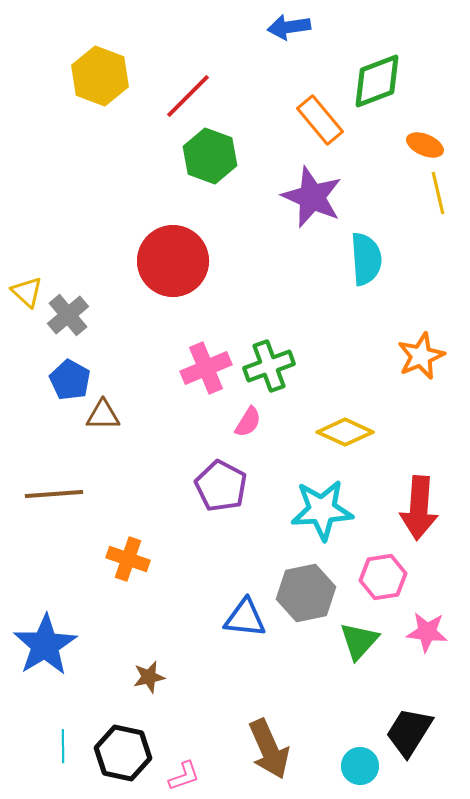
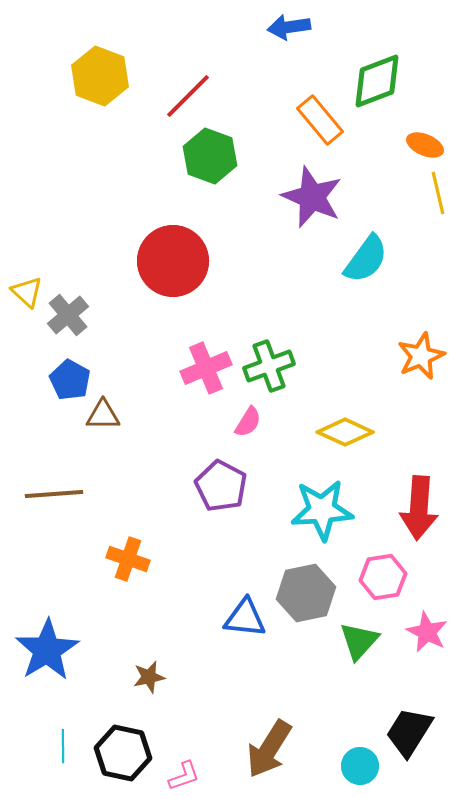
cyan semicircle: rotated 40 degrees clockwise
pink star: rotated 21 degrees clockwise
blue star: moved 2 px right, 5 px down
brown arrow: rotated 56 degrees clockwise
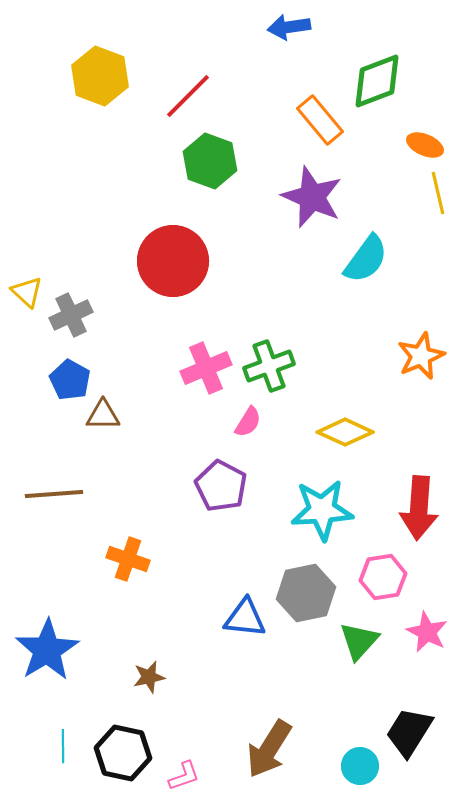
green hexagon: moved 5 px down
gray cross: moved 3 px right; rotated 15 degrees clockwise
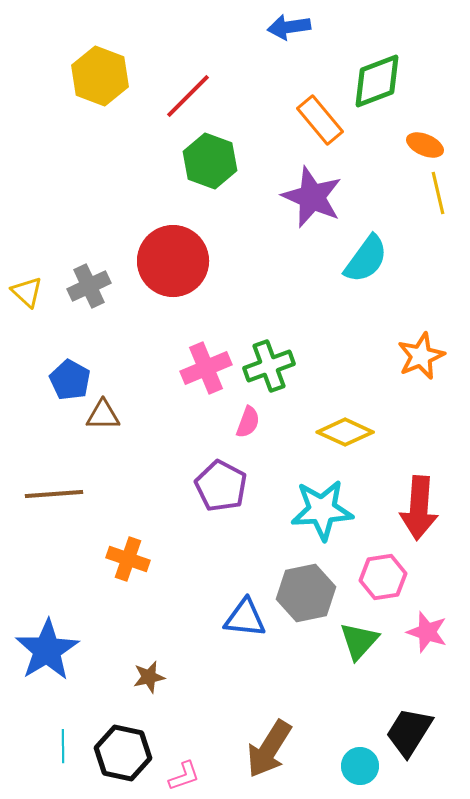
gray cross: moved 18 px right, 29 px up
pink semicircle: rotated 12 degrees counterclockwise
pink star: rotated 9 degrees counterclockwise
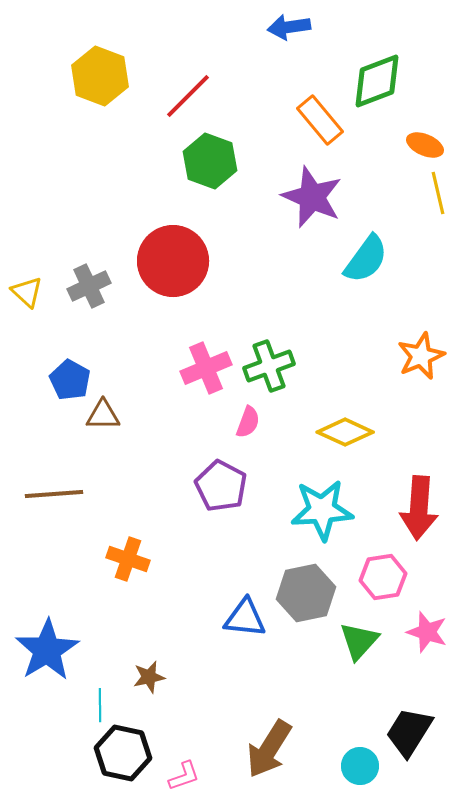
cyan line: moved 37 px right, 41 px up
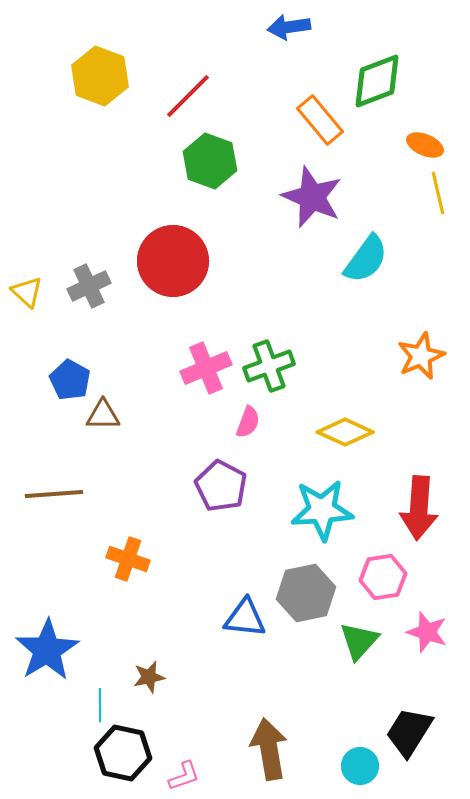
brown arrow: rotated 138 degrees clockwise
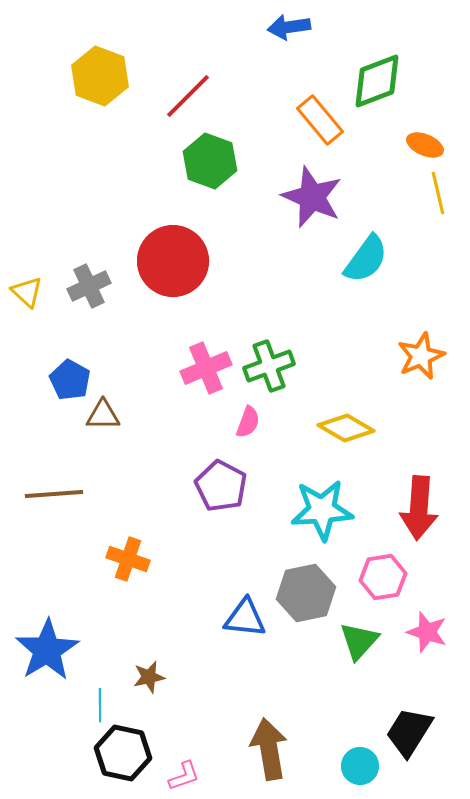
yellow diamond: moved 1 px right, 4 px up; rotated 6 degrees clockwise
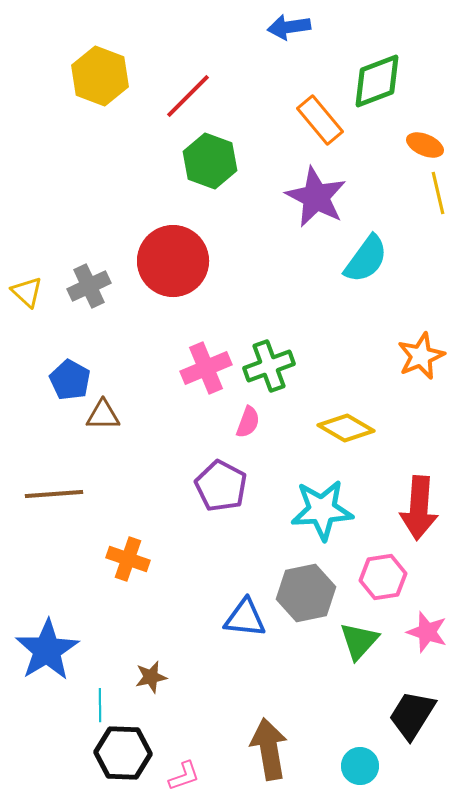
purple star: moved 4 px right; rotated 4 degrees clockwise
brown star: moved 2 px right
black trapezoid: moved 3 px right, 17 px up
black hexagon: rotated 10 degrees counterclockwise
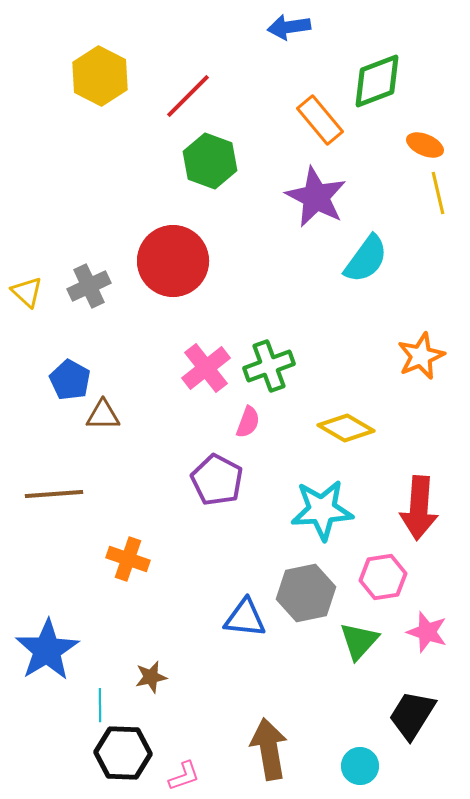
yellow hexagon: rotated 6 degrees clockwise
pink cross: rotated 15 degrees counterclockwise
purple pentagon: moved 4 px left, 6 px up
